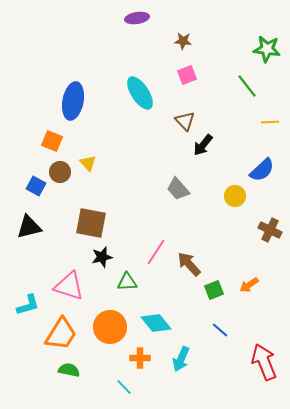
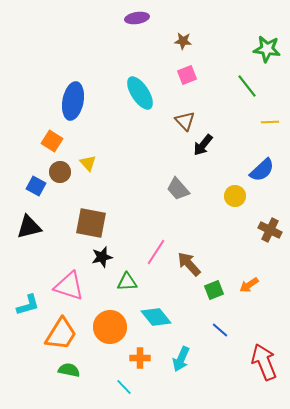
orange square: rotated 10 degrees clockwise
cyan diamond: moved 6 px up
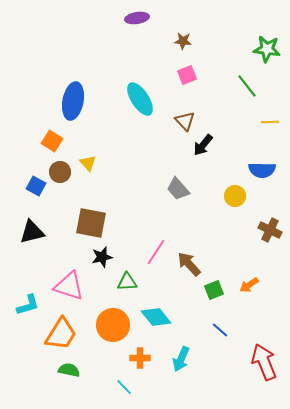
cyan ellipse: moved 6 px down
blue semicircle: rotated 44 degrees clockwise
black triangle: moved 3 px right, 5 px down
orange circle: moved 3 px right, 2 px up
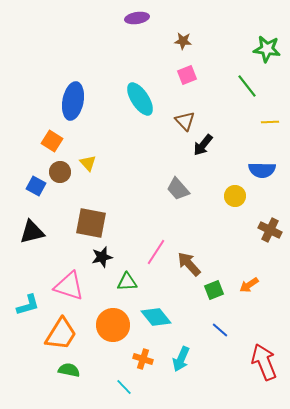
orange cross: moved 3 px right, 1 px down; rotated 18 degrees clockwise
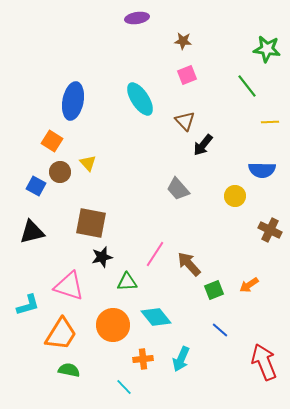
pink line: moved 1 px left, 2 px down
orange cross: rotated 24 degrees counterclockwise
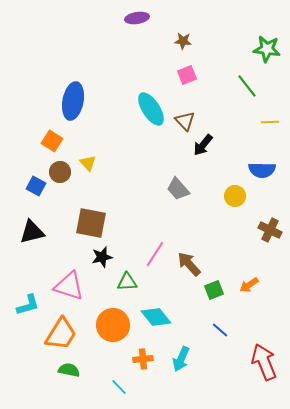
cyan ellipse: moved 11 px right, 10 px down
cyan line: moved 5 px left
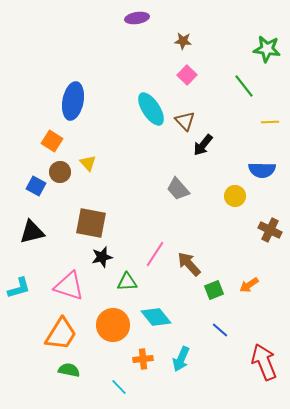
pink square: rotated 24 degrees counterclockwise
green line: moved 3 px left
cyan L-shape: moved 9 px left, 17 px up
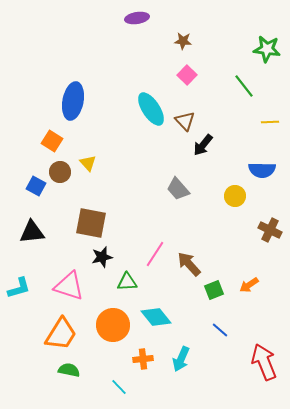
black triangle: rotated 8 degrees clockwise
